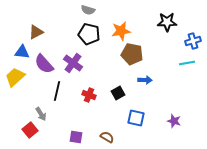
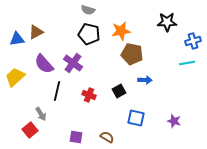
blue triangle: moved 5 px left, 13 px up; rotated 14 degrees counterclockwise
black square: moved 1 px right, 2 px up
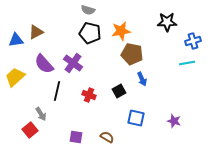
black pentagon: moved 1 px right, 1 px up
blue triangle: moved 1 px left, 1 px down
blue arrow: moved 3 px left, 1 px up; rotated 64 degrees clockwise
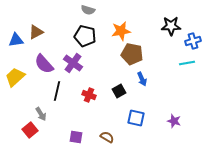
black star: moved 4 px right, 4 px down
black pentagon: moved 5 px left, 3 px down
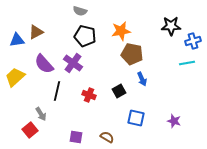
gray semicircle: moved 8 px left, 1 px down
blue triangle: moved 1 px right
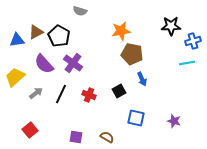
black pentagon: moved 26 px left; rotated 15 degrees clockwise
black line: moved 4 px right, 3 px down; rotated 12 degrees clockwise
gray arrow: moved 5 px left, 21 px up; rotated 96 degrees counterclockwise
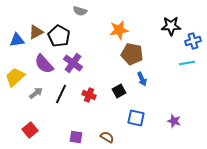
orange star: moved 2 px left, 1 px up
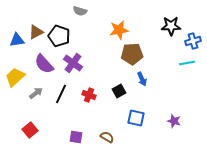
black pentagon: rotated 10 degrees counterclockwise
brown pentagon: rotated 15 degrees counterclockwise
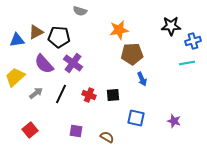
black pentagon: moved 1 px down; rotated 15 degrees counterclockwise
black square: moved 6 px left, 4 px down; rotated 24 degrees clockwise
purple square: moved 6 px up
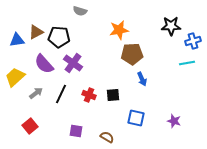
red square: moved 4 px up
